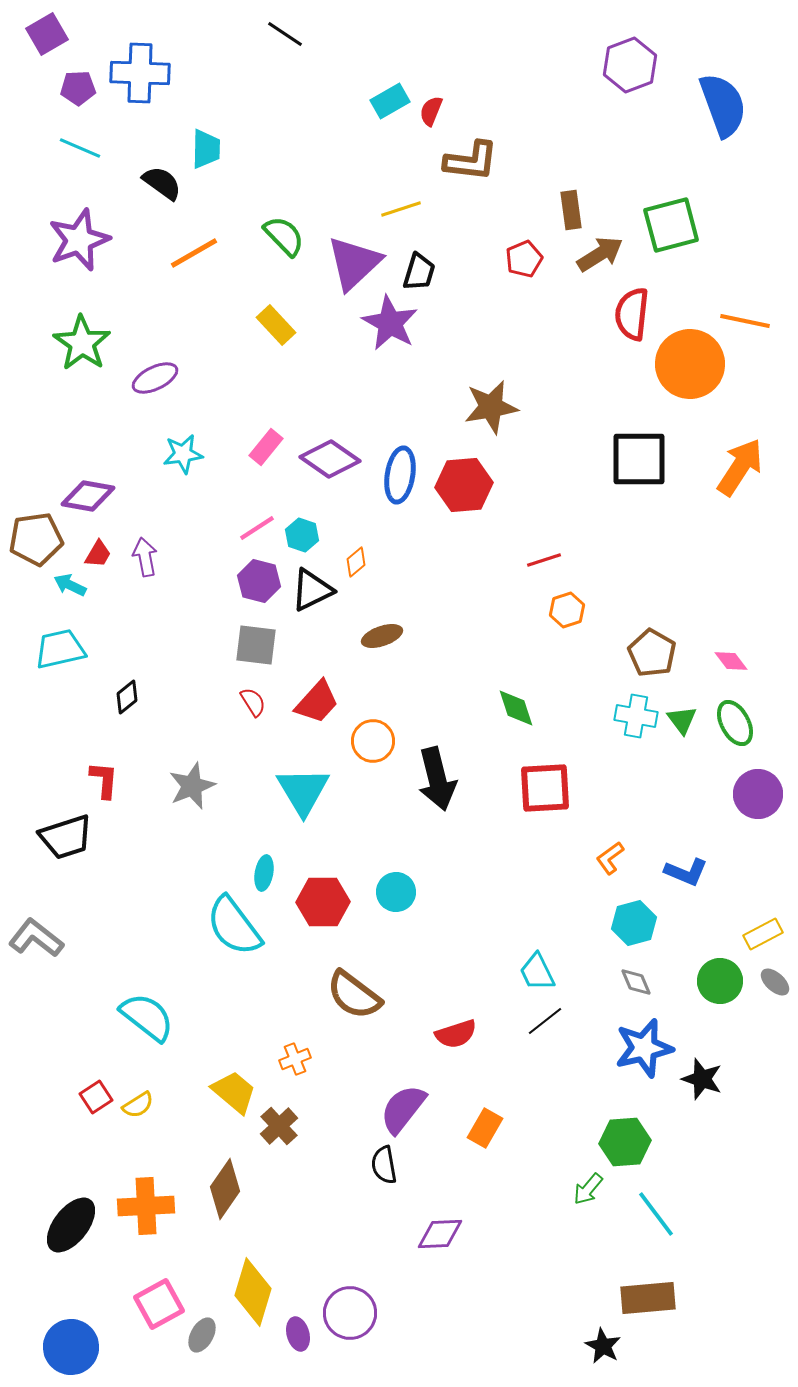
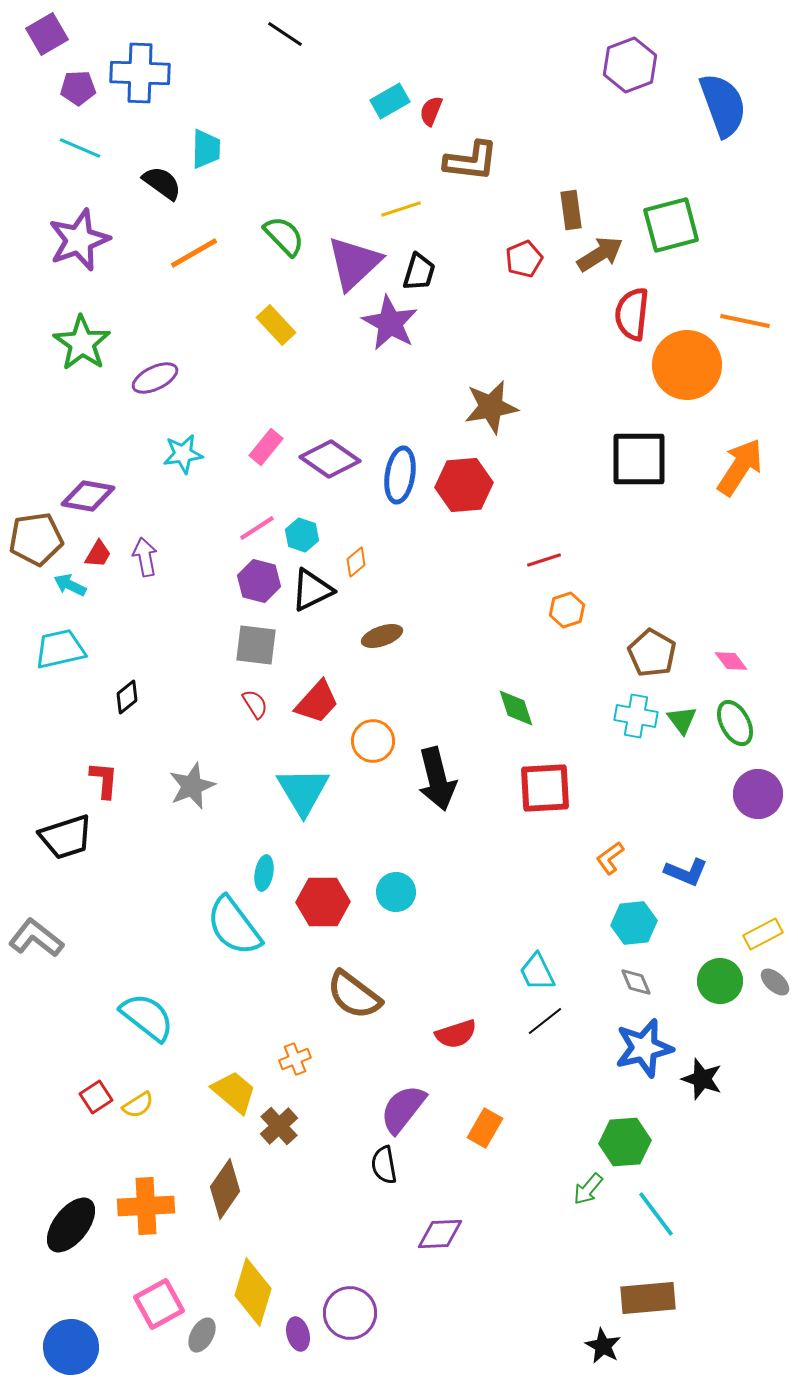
orange circle at (690, 364): moved 3 px left, 1 px down
red semicircle at (253, 702): moved 2 px right, 2 px down
cyan hexagon at (634, 923): rotated 9 degrees clockwise
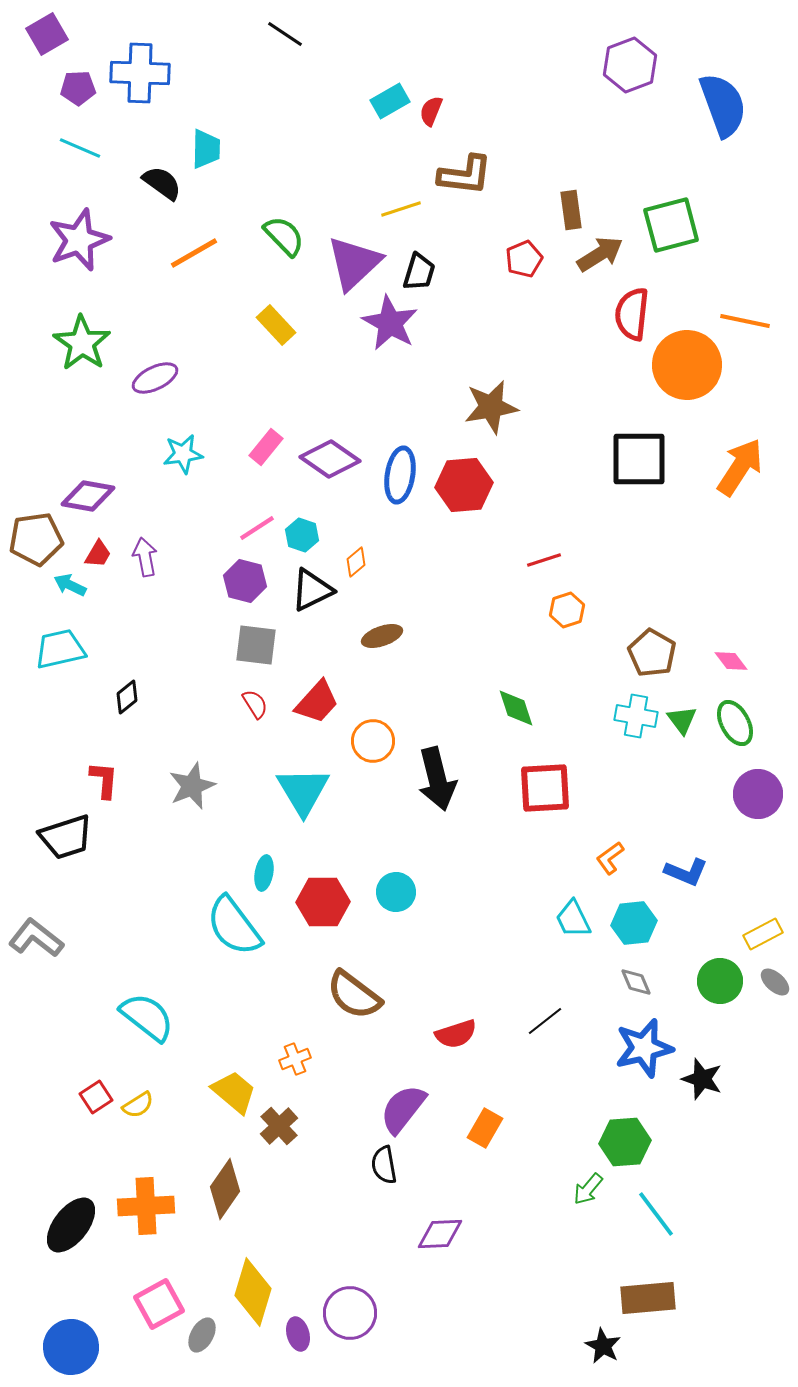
brown L-shape at (471, 161): moved 6 px left, 14 px down
purple hexagon at (259, 581): moved 14 px left
cyan trapezoid at (537, 972): moved 36 px right, 53 px up
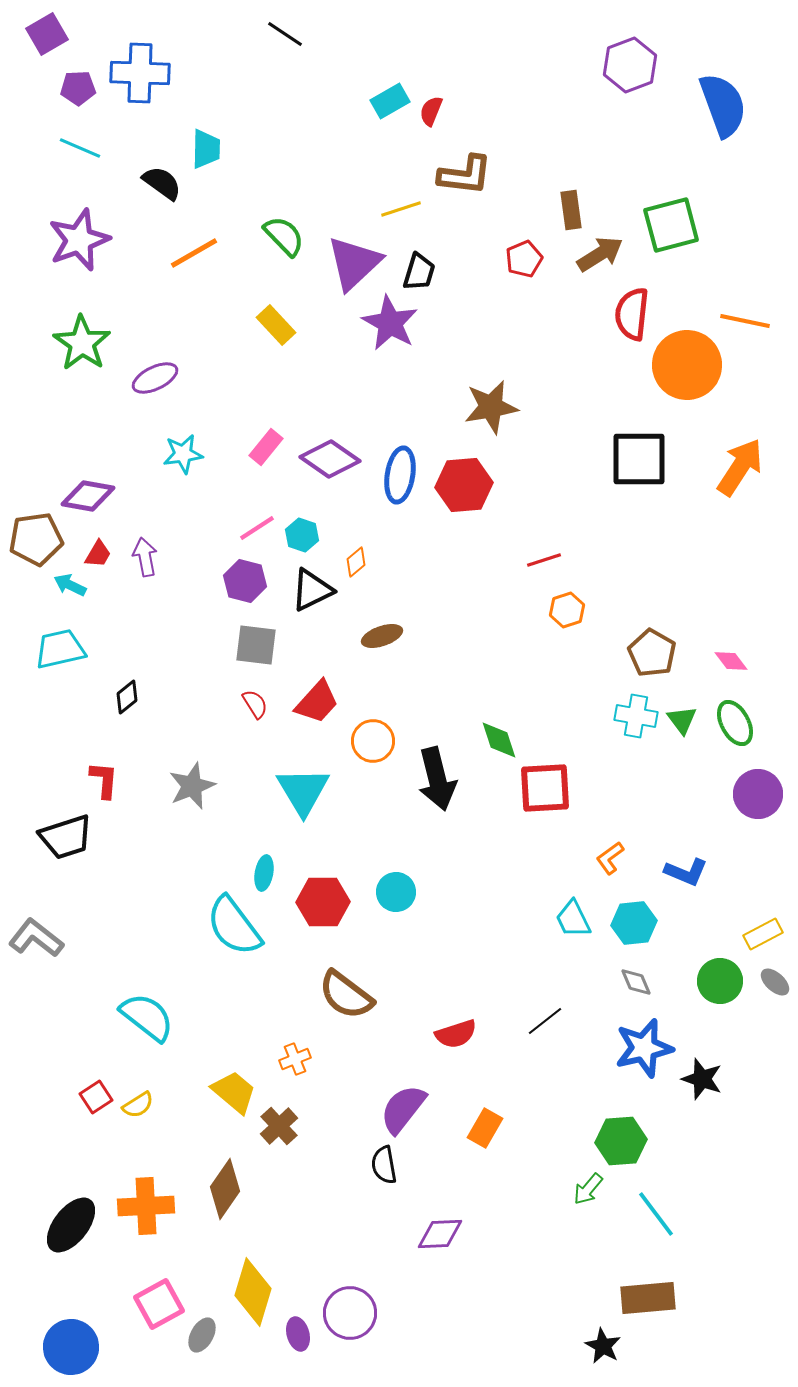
green diamond at (516, 708): moved 17 px left, 32 px down
brown semicircle at (354, 995): moved 8 px left
green hexagon at (625, 1142): moved 4 px left, 1 px up
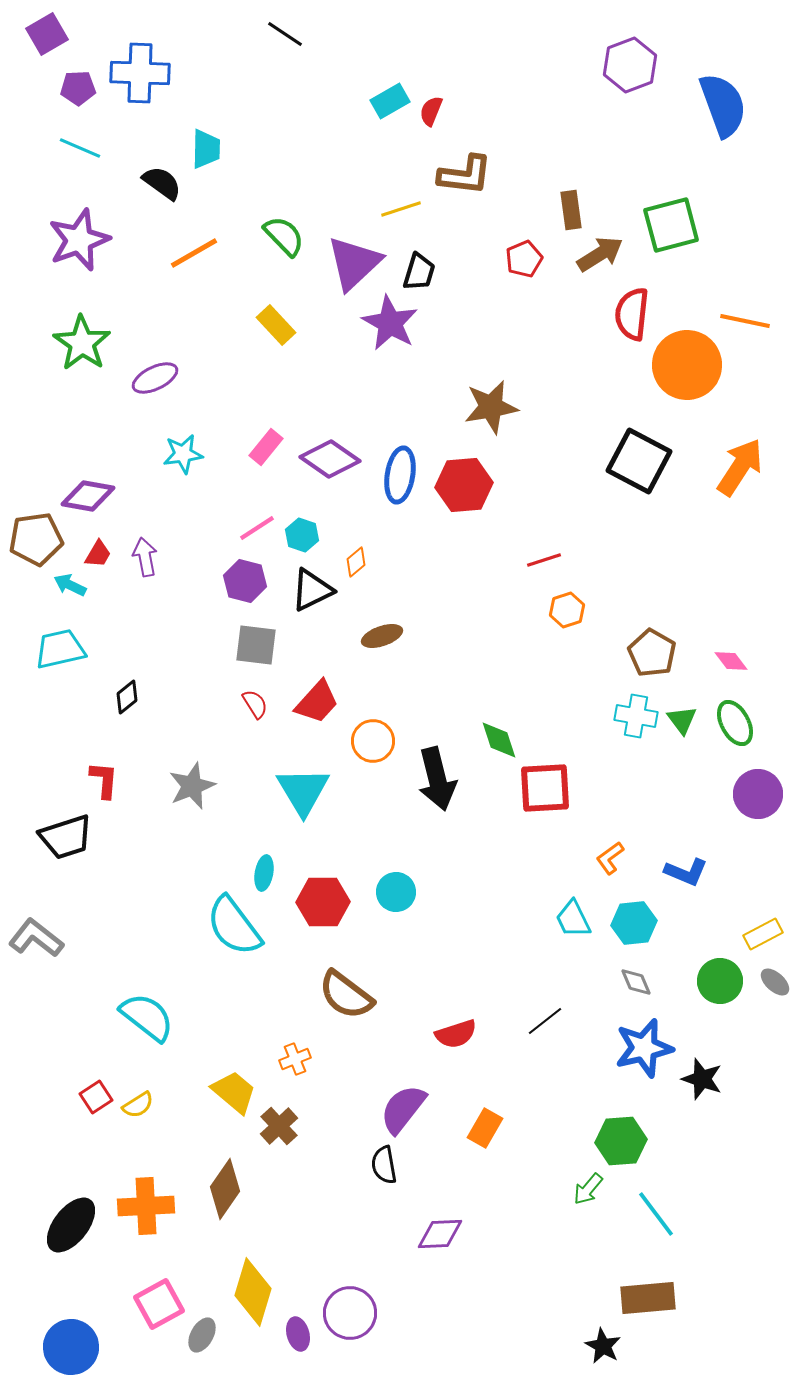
black square at (639, 459): moved 2 px down; rotated 28 degrees clockwise
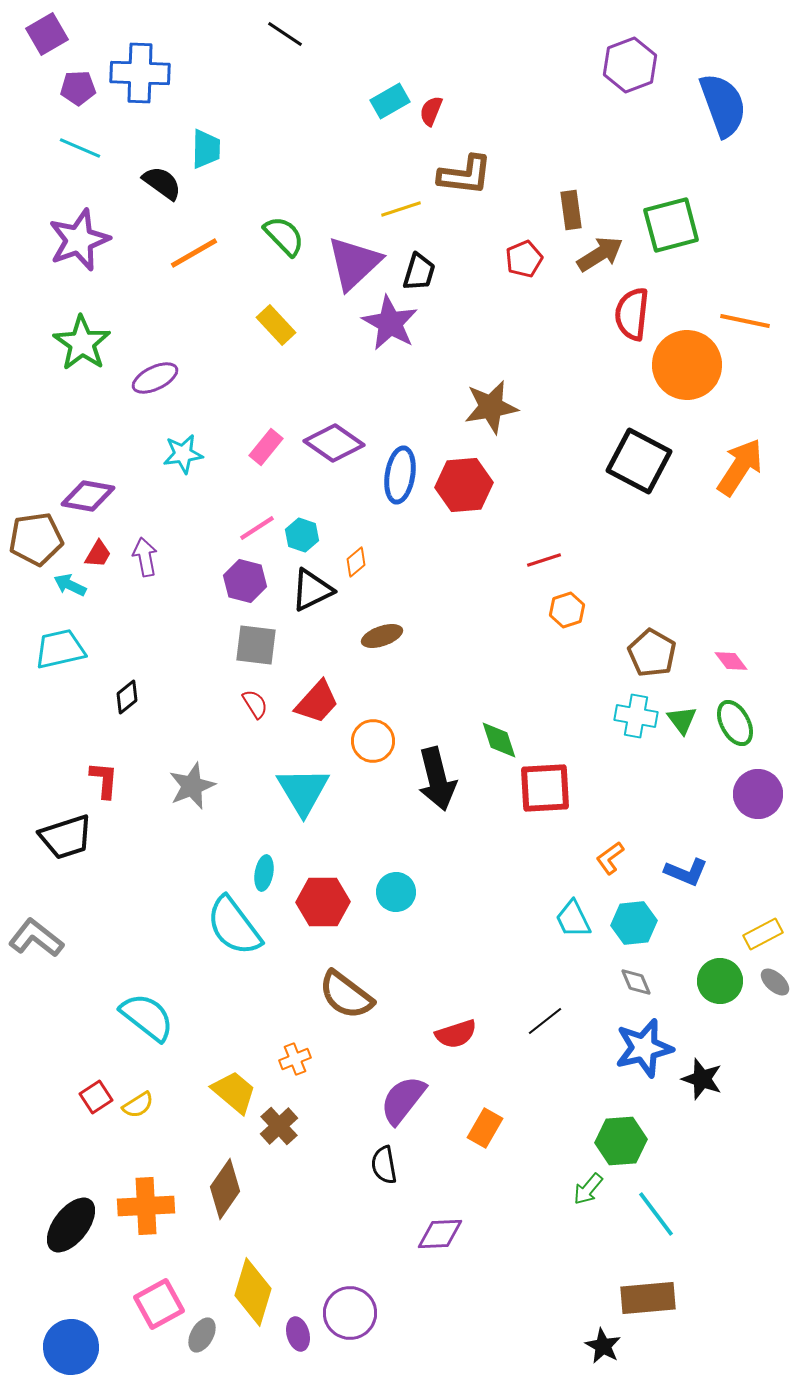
purple diamond at (330, 459): moved 4 px right, 16 px up
purple semicircle at (403, 1109): moved 9 px up
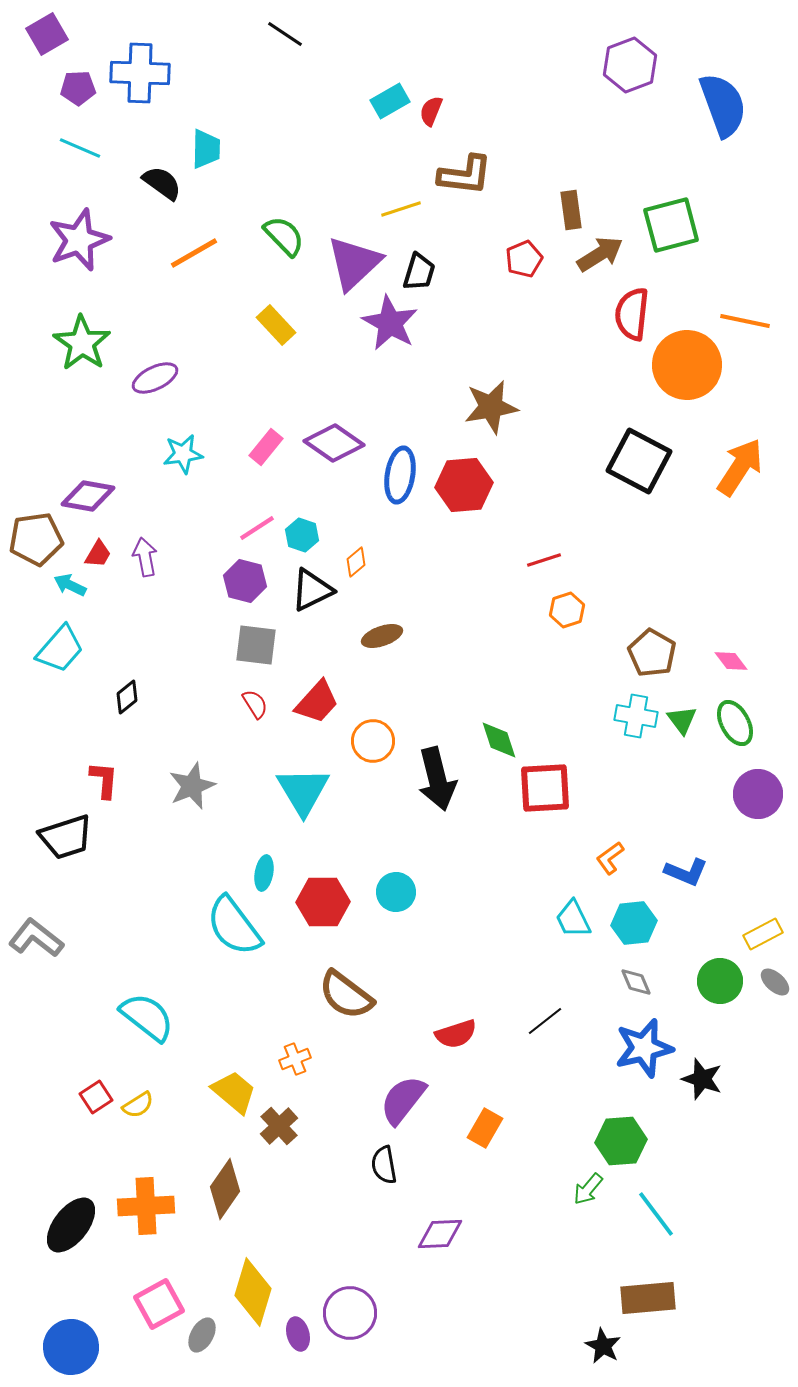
cyan trapezoid at (60, 649): rotated 144 degrees clockwise
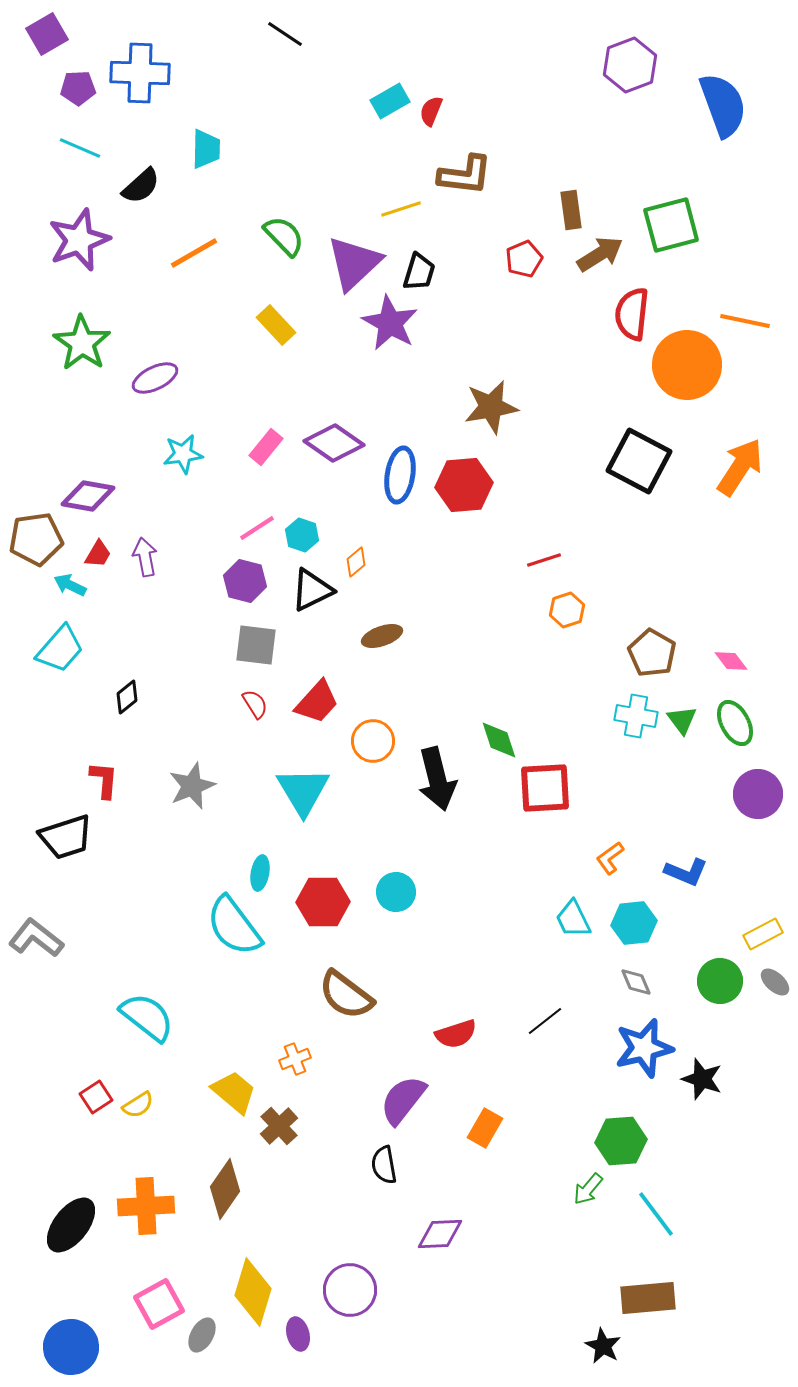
black semicircle at (162, 183): moved 21 px left, 3 px down; rotated 102 degrees clockwise
cyan ellipse at (264, 873): moved 4 px left
purple circle at (350, 1313): moved 23 px up
